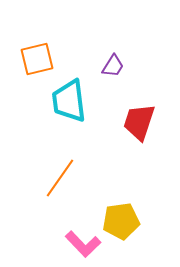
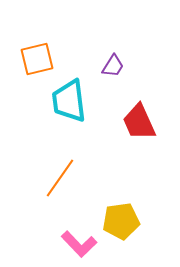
red trapezoid: rotated 42 degrees counterclockwise
pink L-shape: moved 4 px left
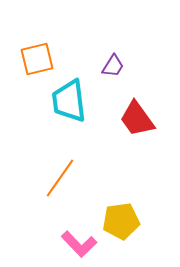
red trapezoid: moved 2 px left, 3 px up; rotated 12 degrees counterclockwise
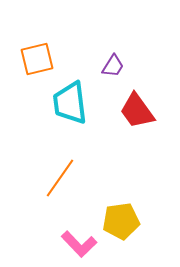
cyan trapezoid: moved 1 px right, 2 px down
red trapezoid: moved 8 px up
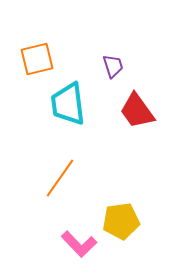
purple trapezoid: rotated 50 degrees counterclockwise
cyan trapezoid: moved 2 px left, 1 px down
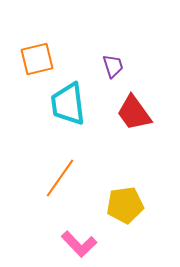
red trapezoid: moved 3 px left, 2 px down
yellow pentagon: moved 4 px right, 16 px up
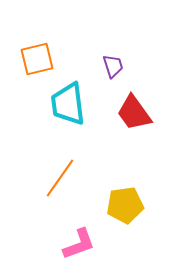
pink L-shape: rotated 66 degrees counterclockwise
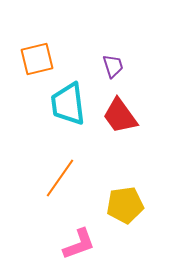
red trapezoid: moved 14 px left, 3 px down
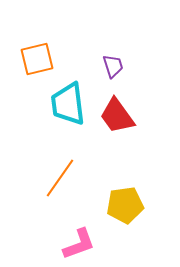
red trapezoid: moved 3 px left
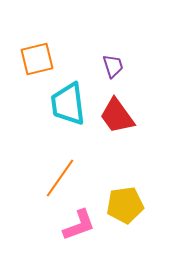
pink L-shape: moved 19 px up
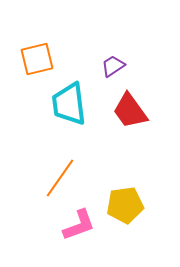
purple trapezoid: rotated 105 degrees counterclockwise
cyan trapezoid: moved 1 px right
red trapezoid: moved 13 px right, 5 px up
